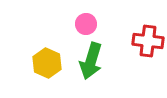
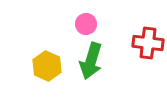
red cross: moved 2 px down
yellow hexagon: moved 3 px down
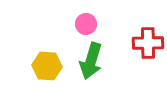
red cross: rotated 8 degrees counterclockwise
yellow hexagon: rotated 20 degrees counterclockwise
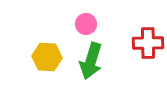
yellow hexagon: moved 9 px up
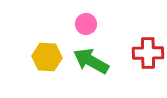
red cross: moved 10 px down
green arrow: rotated 102 degrees clockwise
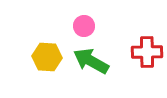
pink circle: moved 2 px left, 2 px down
red cross: moved 1 px left, 1 px up
